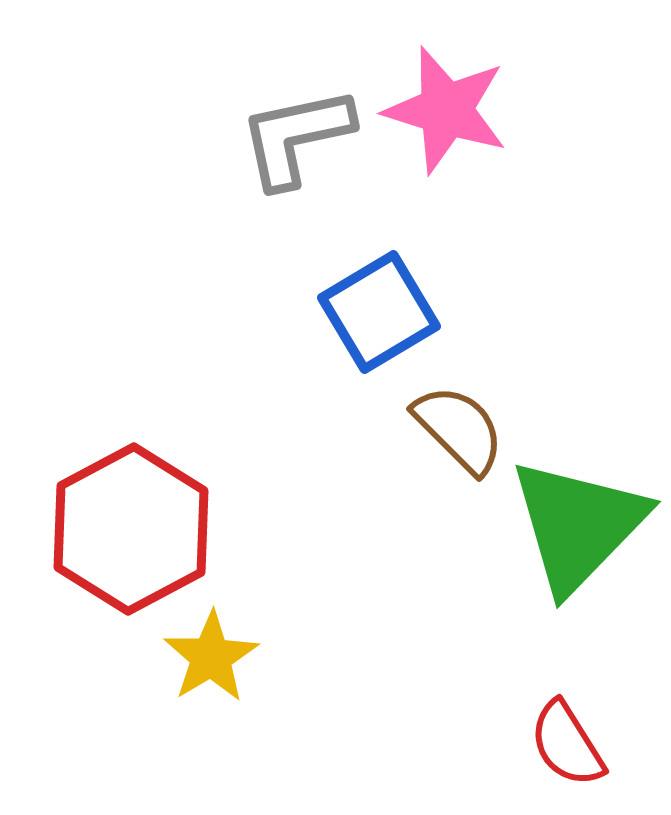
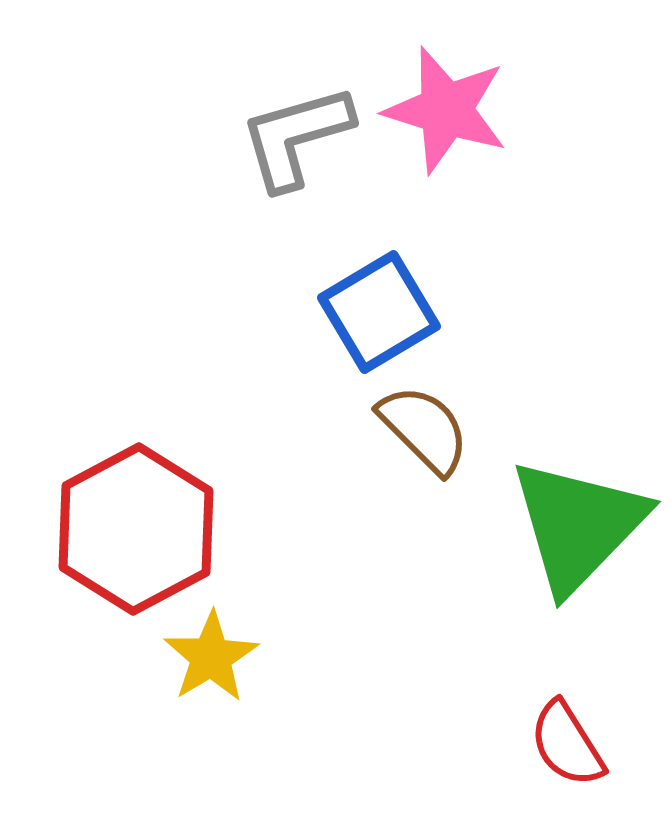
gray L-shape: rotated 4 degrees counterclockwise
brown semicircle: moved 35 px left
red hexagon: moved 5 px right
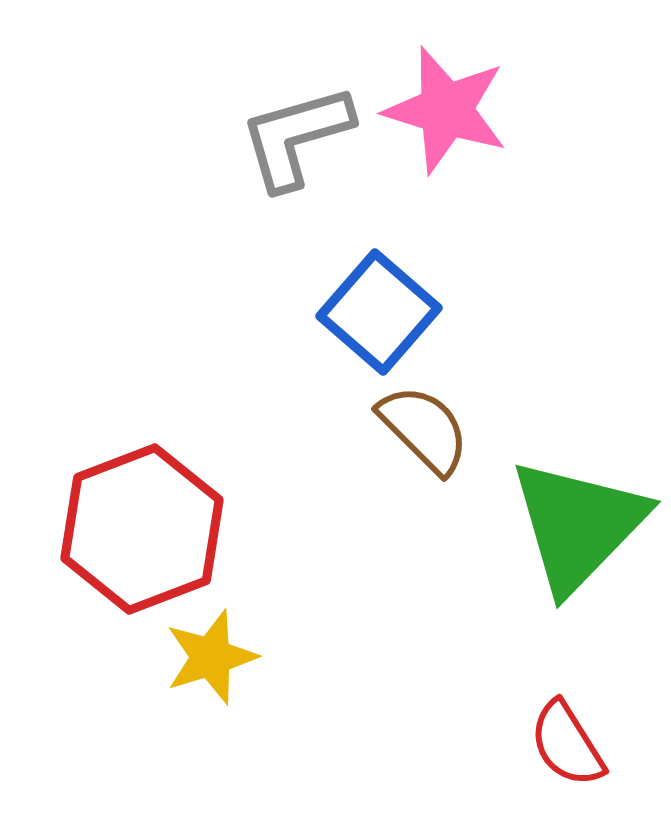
blue square: rotated 18 degrees counterclockwise
red hexagon: moved 6 px right; rotated 7 degrees clockwise
yellow star: rotated 14 degrees clockwise
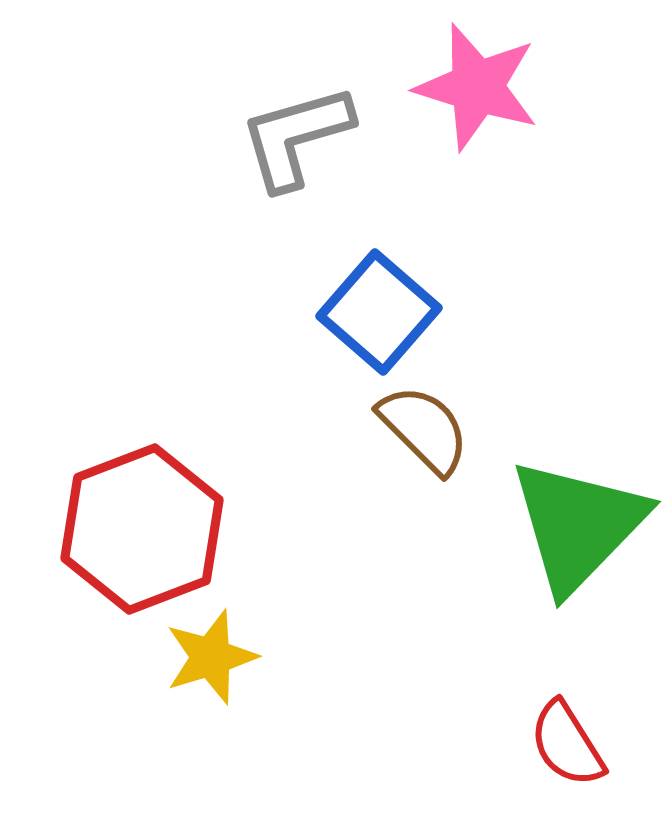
pink star: moved 31 px right, 23 px up
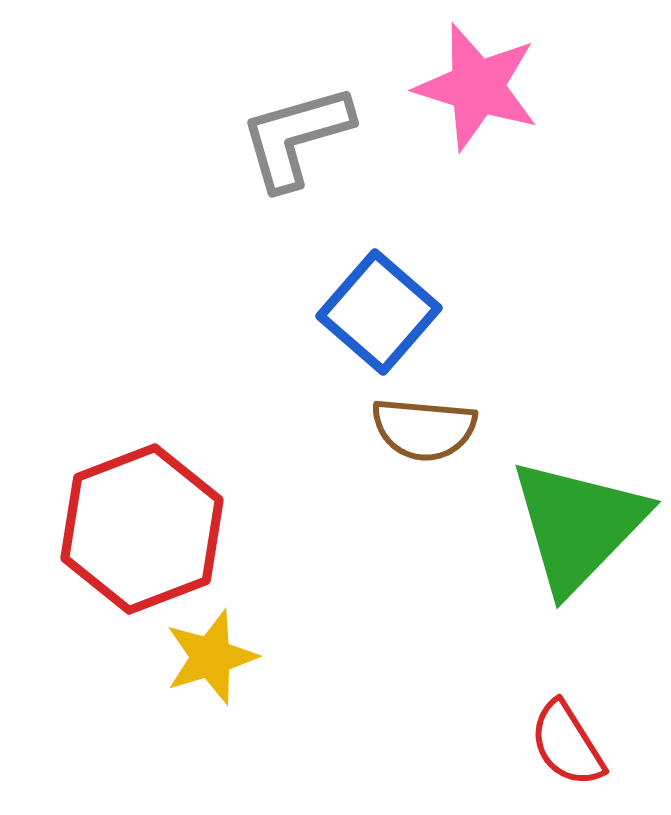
brown semicircle: rotated 140 degrees clockwise
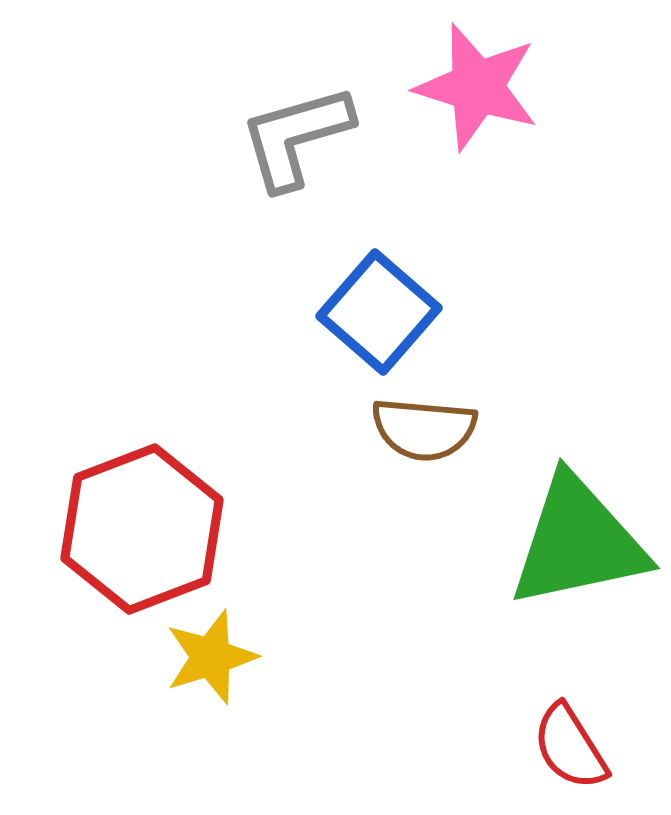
green triangle: moved 17 px down; rotated 34 degrees clockwise
red semicircle: moved 3 px right, 3 px down
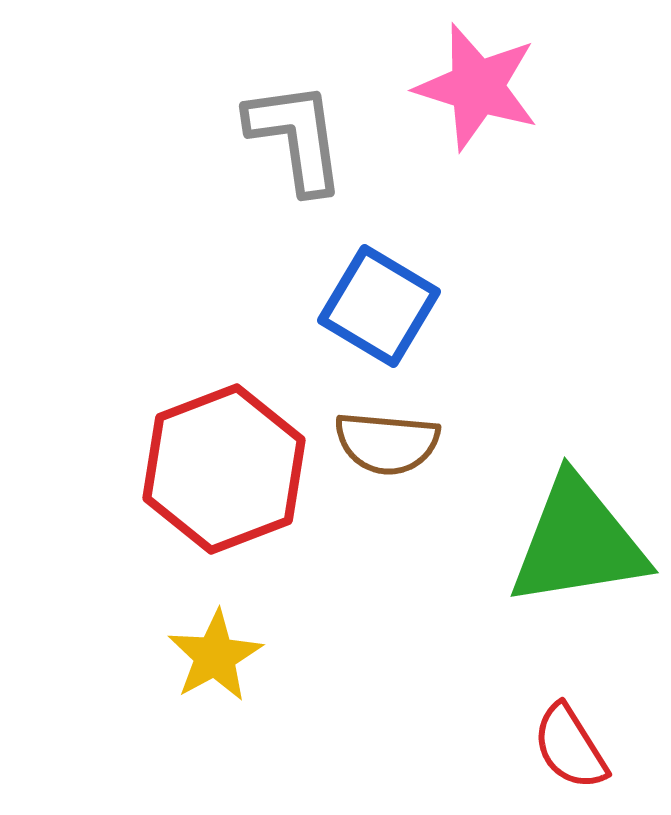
gray L-shape: rotated 98 degrees clockwise
blue square: moved 6 px up; rotated 10 degrees counterclockwise
brown semicircle: moved 37 px left, 14 px down
red hexagon: moved 82 px right, 60 px up
green triangle: rotated 3 degrees clockwise
yellow star: moved 4 px right, 1 px up; rotated 12 degrees counterclockwise
